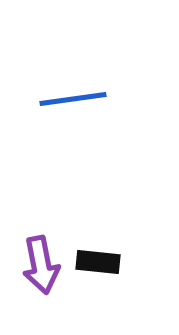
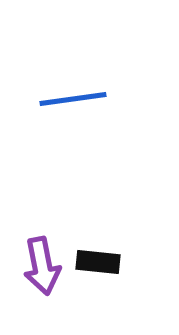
purple arrow: moved 1 px right, 1 px down
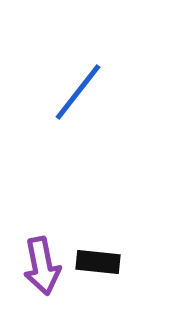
blue line: moved 5 px right, 7 px up; rotated 44 degrees counterclockwise
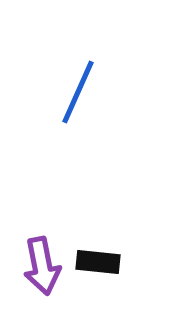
blue line: rotated 14 degrees counterclockwise
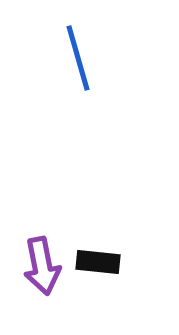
blue line: moved 34 px up; rotated 40 degrees counterclockwise
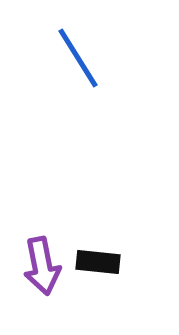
blue line: rotated 16 degrees counterclockwise
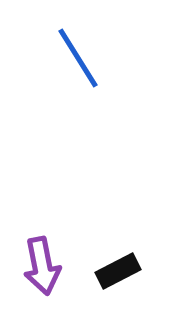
black rectangle: moved 20 px right, 9 px down; rotated 33 degrees counterclockwise
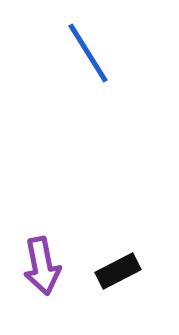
blue line: moved 10 px right, 5 px up
